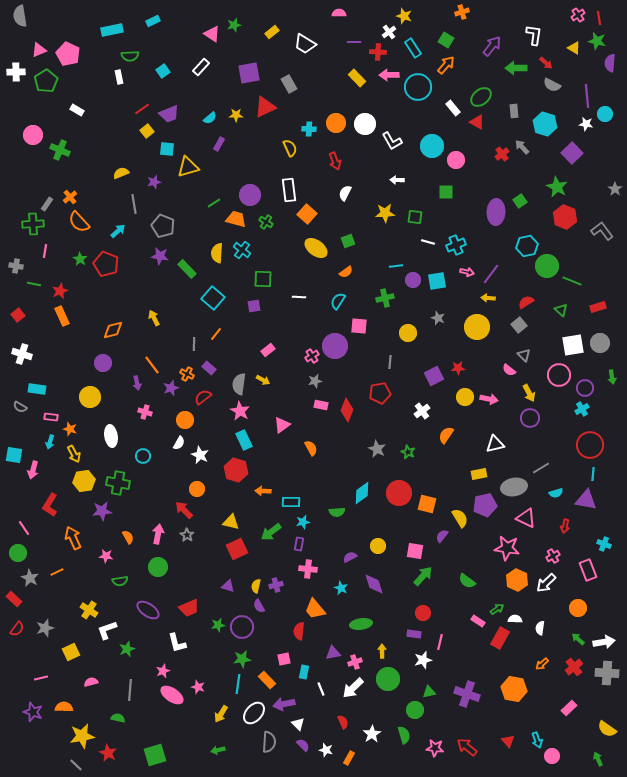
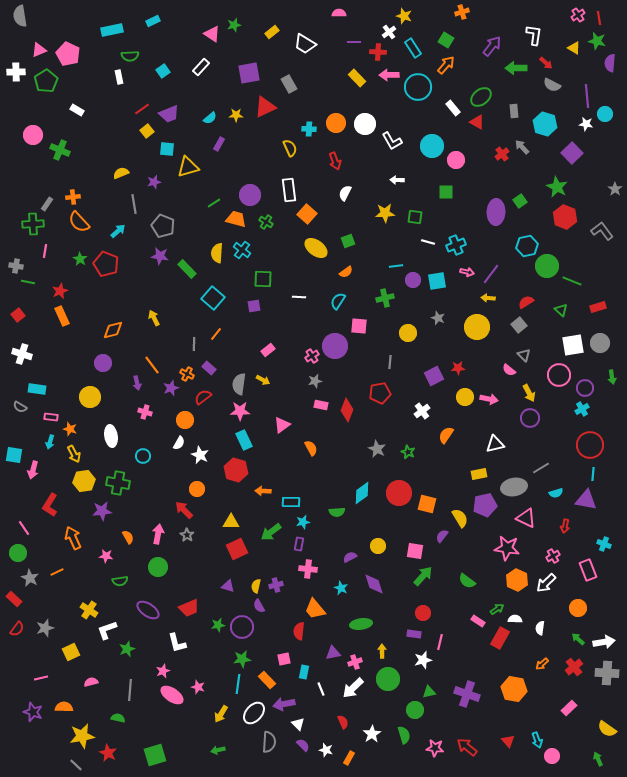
orange cross at (70, 197): moved 3 px right; rotated 32 degrees clockwise
green line at (34, 284): moved 6 px left, 2 px up
pink star at (240, 411): rotated 30 degrees counterclockwise
yellow triangle at (231, 522): rotated 12 degrees counterclockwise
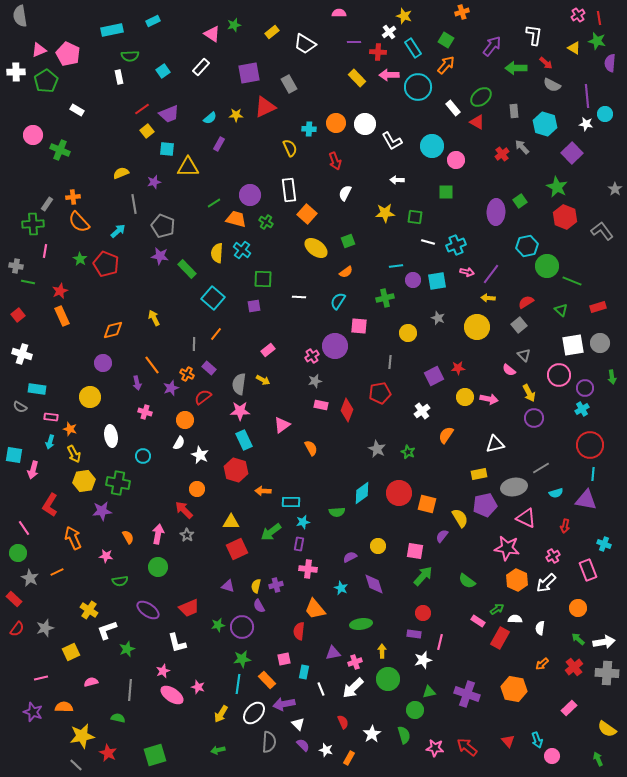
yellow triangle at (188, 167): rotated 15 degrees clockwise
purple circle at (530, 418): moved 4 px right
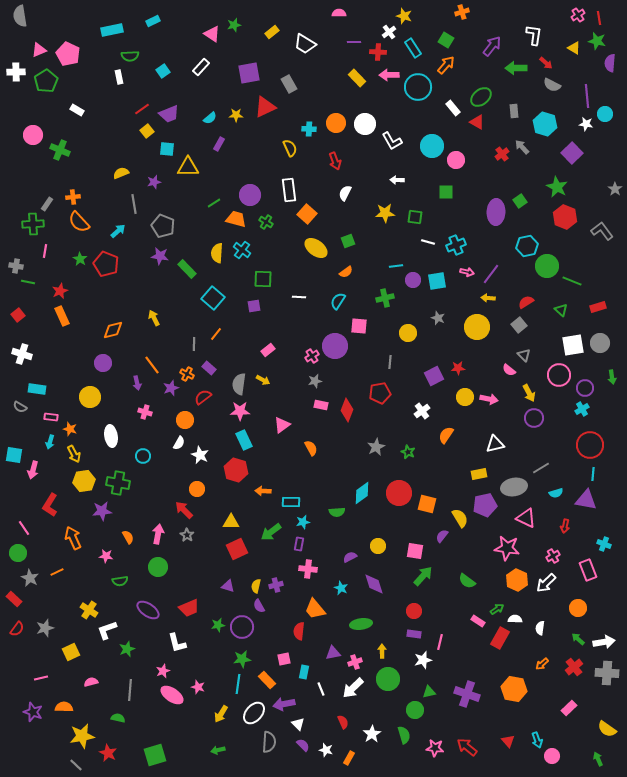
gray star at (377, 449): moved 1 px left, 2 px up; rotated 18 degrees clockwise
red circle at (423, 613): moved 9 px left, 2 px up
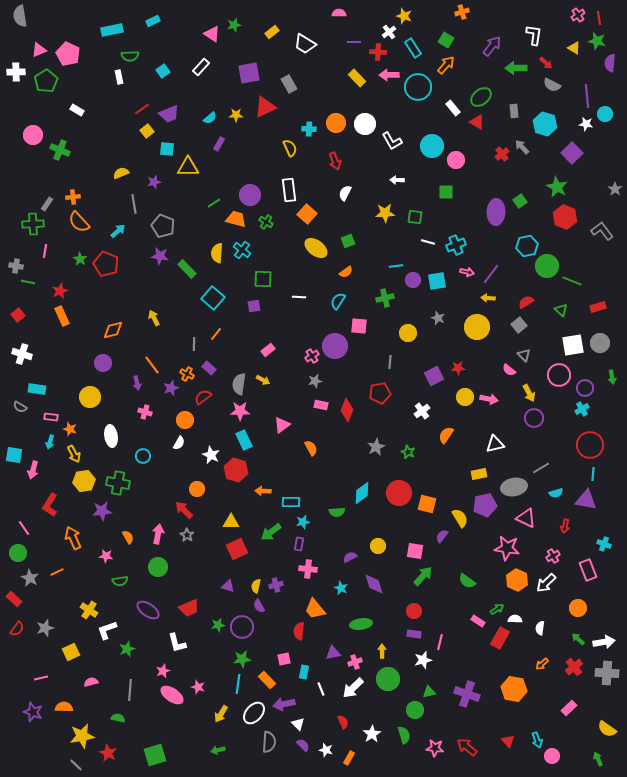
white star at (200, 455): moved 11 px right
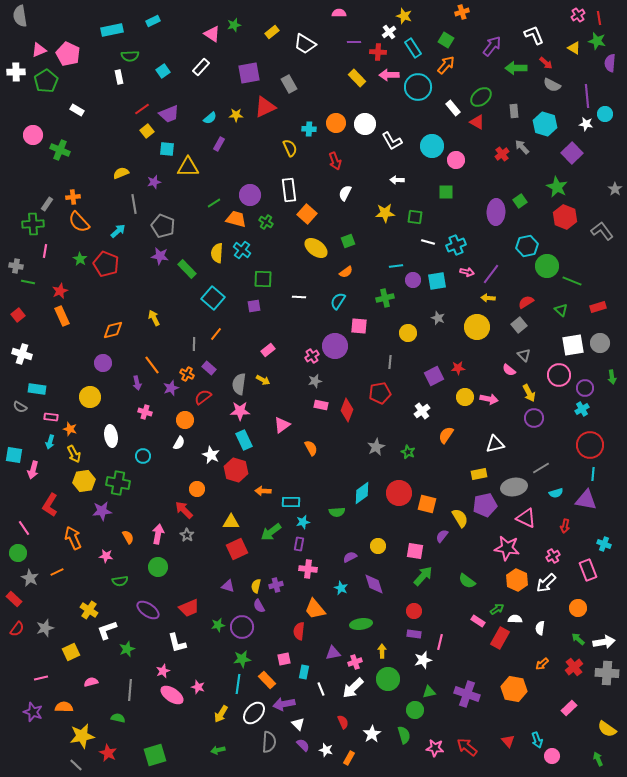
white L-shape at (534, 35): rotated 30 degrees counterclockwise
